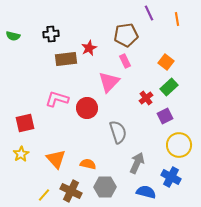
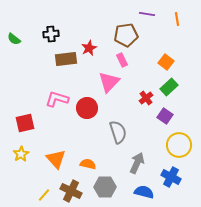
purple line: moved 2 px left, 1 px down; rotated 56 degrees counterclockwise
green semicircle: moved 1 px right, 3 px down; rotated 24 degrees clockwise
pink rectangle: moved 3 px left, 1 px up
purple square: rotated 28 degrees counterclockwise
blue semicircle: moved 2 px left
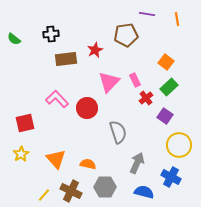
red star: moved 6 px right, 2 px down
pink rectangle: moved 13 px right, 20 px down
pink L-shape: rotated 30 degrees clockwise
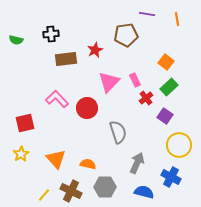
green semicircle: moved 2 px right, 1 px down; rotated 24 degrees counterclockwise
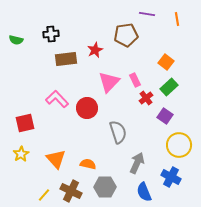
blue semicircle: rotated 126 degrees counterclockwise
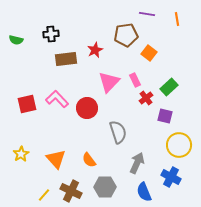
orange square: moved 17 px left, 9 px up
purple square: rotated 21 degrees counterclockwise
red square: moved 2 px right, 19 px up
orange semicircle: moved 1 px right, 4 px up; rotated 140 degrees counterclockwise
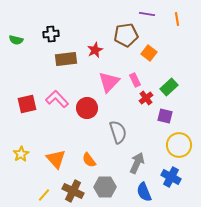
brown cross: moved 2 px right
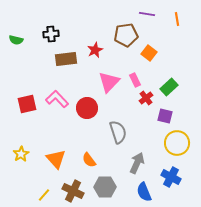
yellow circle: moved 2 px left, 2 px up
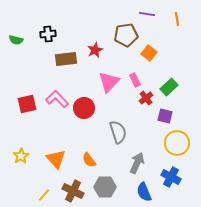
black cross: moved 3 px left
red circle: moved 3 px left
yellow star: moved 2 px down
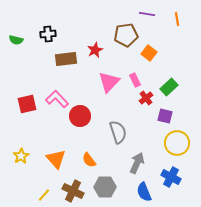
red circle: moved 4 px left, 8 px down
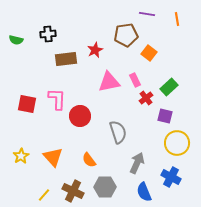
pink triangle: rotated 35 degrees clockwise
pink L-shape: rotated 45 degrees clockwise
red square: rotated 24 degrees clockwise
orange triangle: moved 3 px left, 2 px up
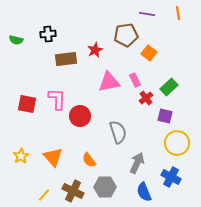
orange line: moved 1 px right, 6 px up
